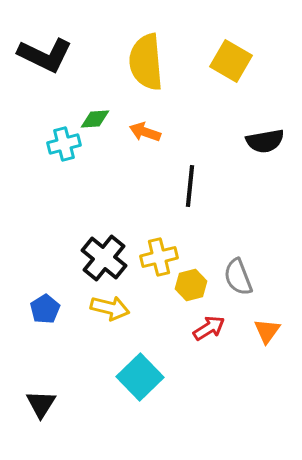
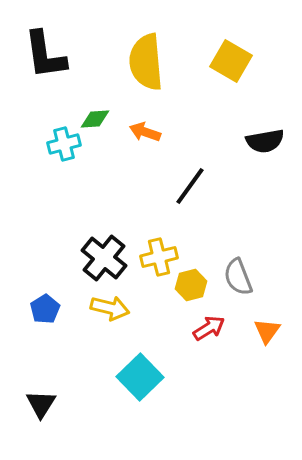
black L-shape: rotated 56 degrees clockwise
black line: rotated 30 degrees clockwise
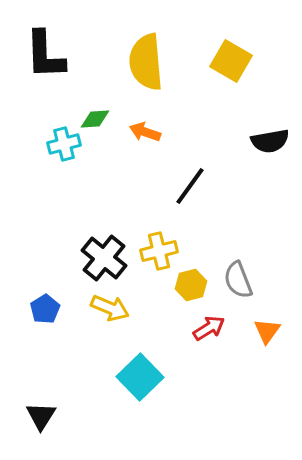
black L-shape: rotated 6 degrees clockwise
black semicircle: moved 5 px right
yellow cross: moved 6 px up
gray semicircle: moved 3 px down
yellow arrow: rotated 9 degrees clockwise
black triangle: moved 12 px down
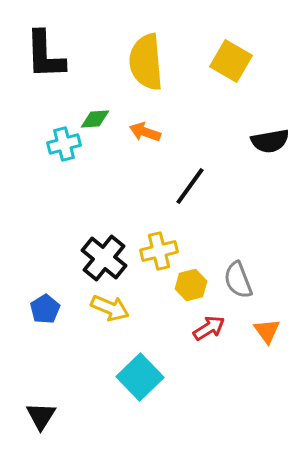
orange triangle: rotated 12 degrees counterclockwise
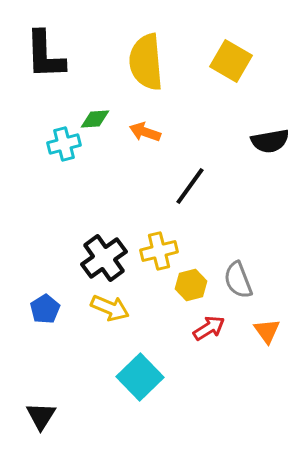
black cross: rotated 15 degrees clockwise
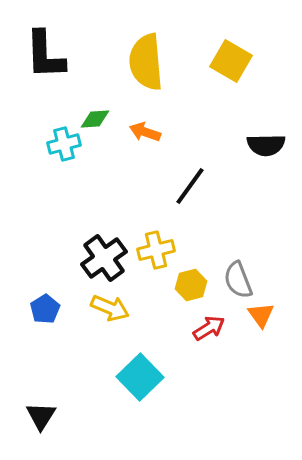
black semicircle: moved 4 px left, 4 px down; rotated 9 degrees clockwise
yellow cross: moved 3 px left, 1 px up
orange triangle: moved 6 px left, 16 px up
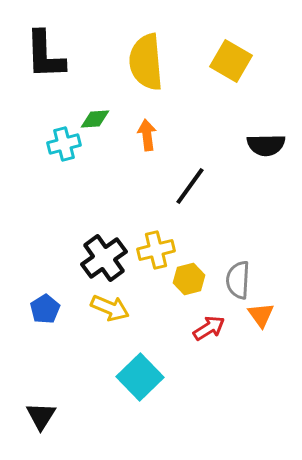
orange arrow: moved 2 px right, 3 px down; rotated 64 degrees clockwise
gray semicircle: rotated 24 degrees clockwise
yellow hexagon: moved 2 px left, 6 px up
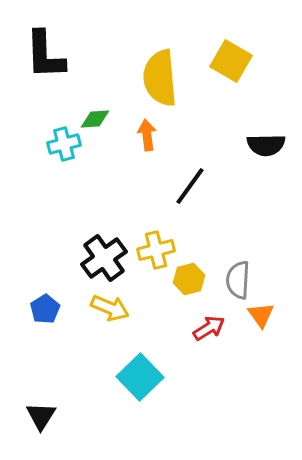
yellow semicircle: moved 14 px right, 16 px down
